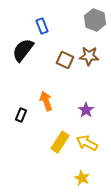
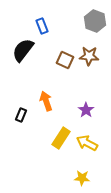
gray hexagon: moved 1 px down
yellow rectangle: moved 1 px right, 4 px up
yellow star: rotated 21 degrees counterclockwise
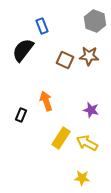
purple star: moved 5 px right; rotated 21 degrees counterclockwise
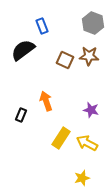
gray hexagon: moved 2 px left, 2 px down
black semicircle: rotated 15 degrees clockwise
yellow star: rotated 21 degrees counterclockwise
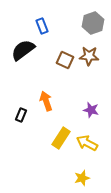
gray hexagon: rotated 20 degrees clockwise
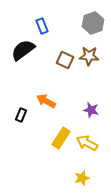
orange arrow: rotated 42 degrees counterclockwise
